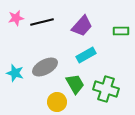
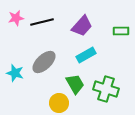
gray ellipse: moved 1 px left, 5 px up; rotated 15 degrees counterclockwise
yellow circle: moved 2 px right, 1 px down
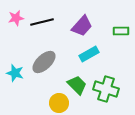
cyan rectangle: moved 3 px right, 1 px up
green trapezoid: moved 2 px right, 1 px down; rotated 15 degrees counterclockwise
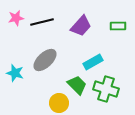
purple trapezoid: moved 1 px left
green rectangle: moved 3 px left, 5 px up
cyan rectangle: moved 4 px right, 8 px down
gray ellipse: moved 1 px right, 2 px up
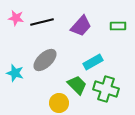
pink star: rotated 21 degrees clockwise
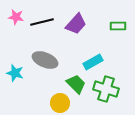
pink star: moved 1 px up
purple trapezoid: moved 5 px left, 2 px up
gray ellipse: rotated 65 degrees clockwise
green trapezoid: moved 1 px left, 1 px up
yellow circle: moved 1 px right
